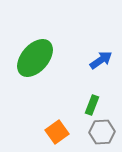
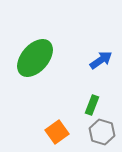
gray hexagon: rotated 20 degrees clockwise
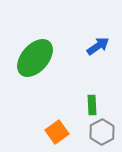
blue arrow: moved 3 px left, 14 px up
green rectangle: rotated 24 degrees counterclockwise
gray hexagon: rotated 15 degrees clockwise
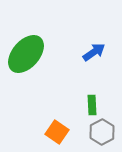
blue arrow: moved 4 px left, 6 px down
green ellipse: moved 9 px left, 4 px up
orange square: rotated 20 degrees counterclockwise
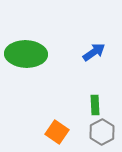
green ellipse: rotated 51 degrees clockwise
green rectangle: moved 3 px right
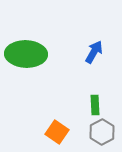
blue arrow: rotated 25 degrees counterclockwise
